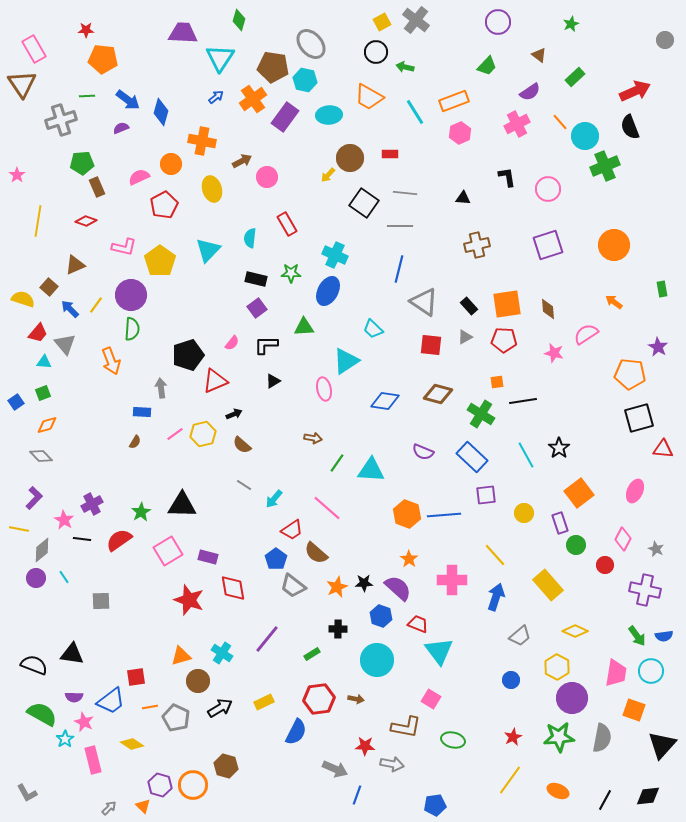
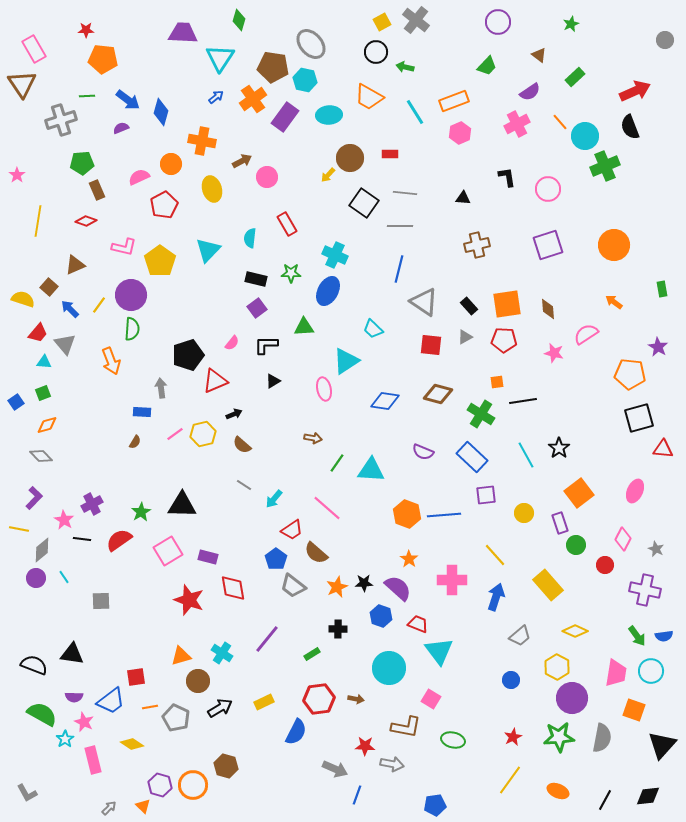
brown rectangle at (97, 187): moved 3 px down
yellow line at (96, 305): moved 3 px right
cyan circle at (377, 660): moved 12 px right, 8 px down
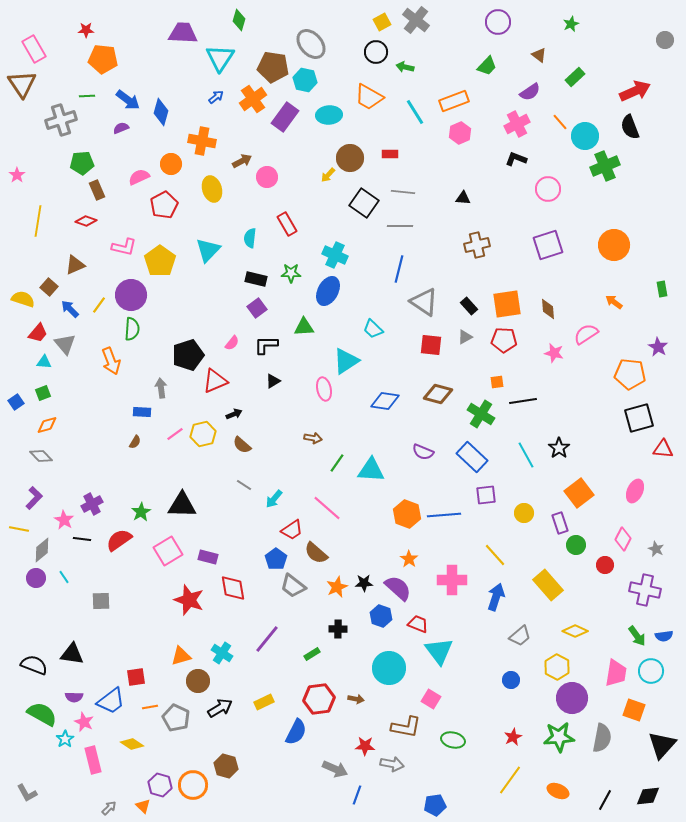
black L-shape at (507, 177): moved 9 px right, 18 px up; rotated 60 degrees counterclockwise
gray line at (405, 193): moved 2 px left, 1 px up
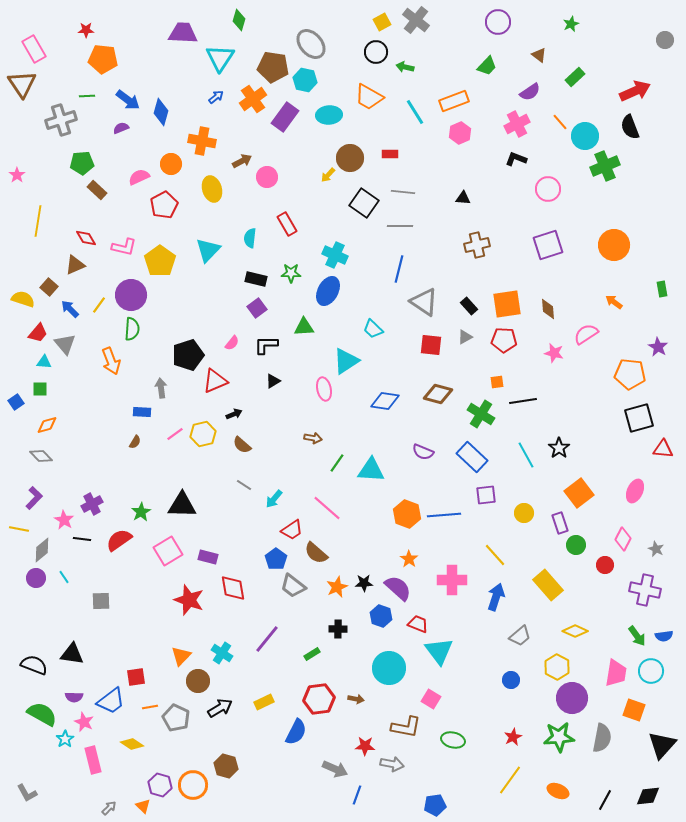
brown rectangle at (97, 190): rotated 24 degrees counterclockwise
red diamond at (86, 221): moved 17 px down; rotated 40 degrees clockwise
green square at (43, 393): moved 3 px left, 4 px up; rotated 21 degrees clockwise
orange triangle at (181, 656): rotated 30 degrees counterclockwise
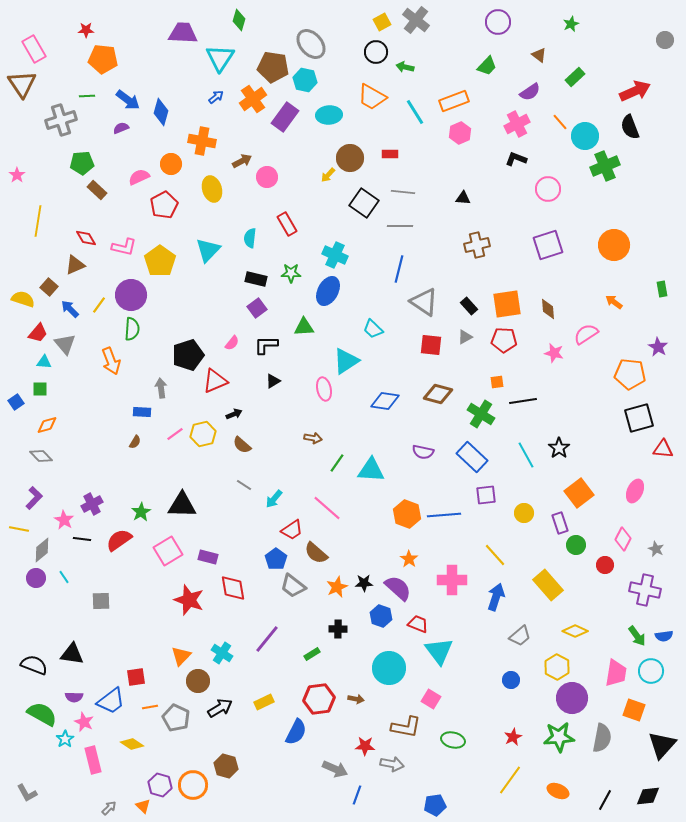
orange trapezoid at (369, 97): moved 3 px right
purple semicircle at (423, 452): rotated 10 degrees counterclockwise
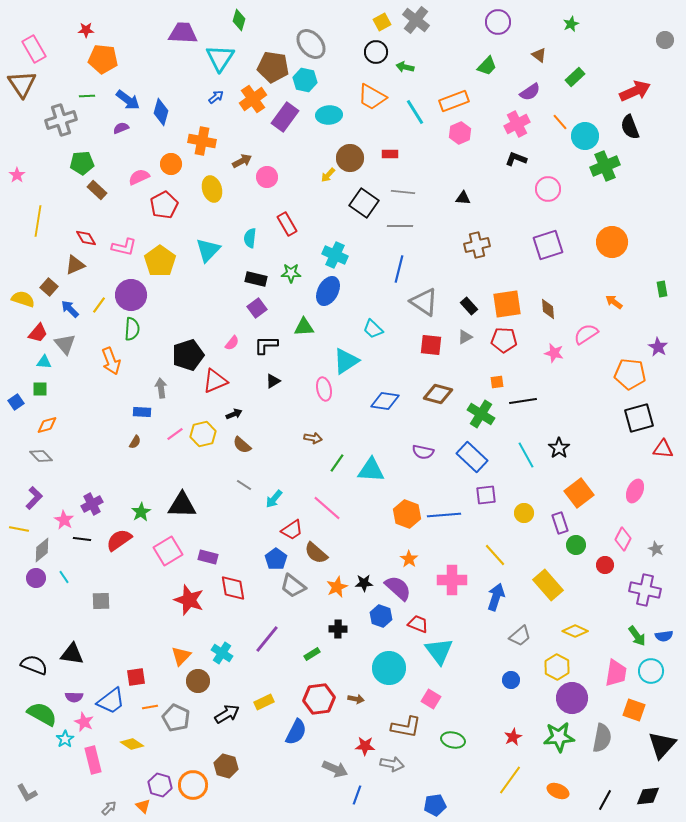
orange circle at (614, 245): moved 2 px left, 3 px up
black arrow at (220, 708): moved 7 px right, 6 px down
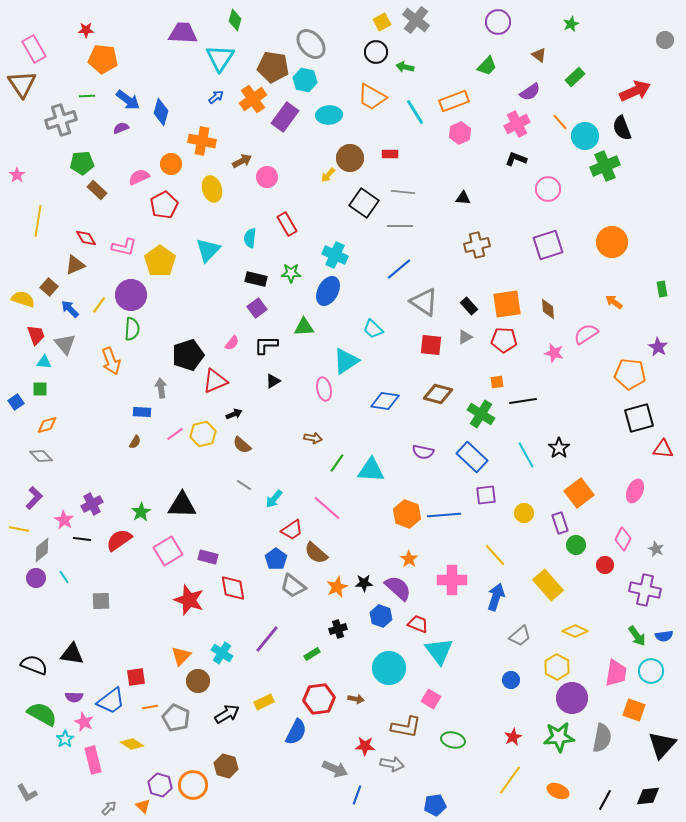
green diamond at (239, 20): moved 4 px left
black semicircle at (630, 127): moved 8 px left, 1 px down
blue line at (399, 269): rotated 36 degrees clockwise
red trapezoid at (38, 333): moved 2 px left, 2 px down; rotated 60 degrees counterclockwise
black cross at (338, 629): rotated 18 degrees counterclockwise
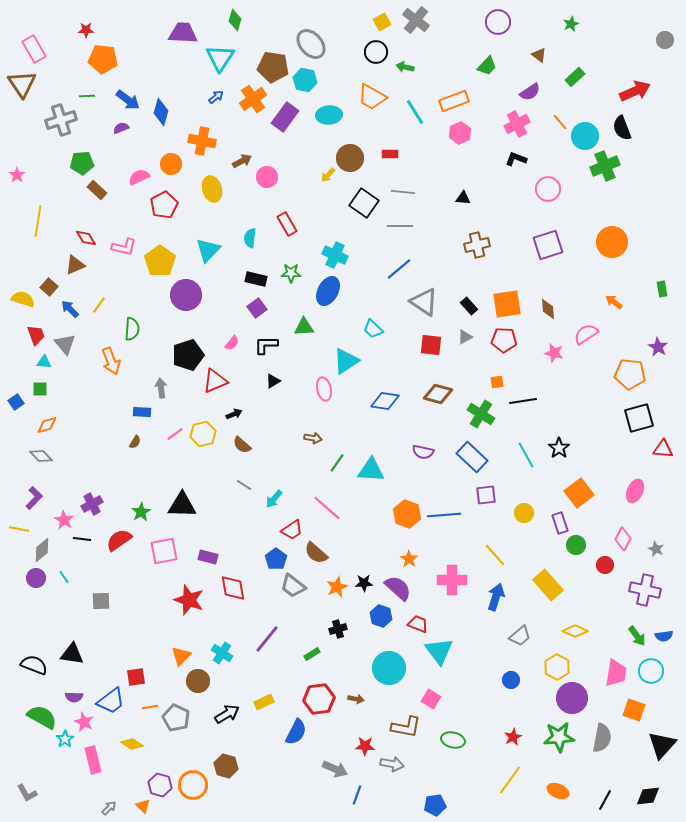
purple circle at (131, 295): moved 55 px right
pink square at (168, 551): moved 4 px left; rotated 20 degrees clockwise
green semicircle at (42, 714): moved 3 px down
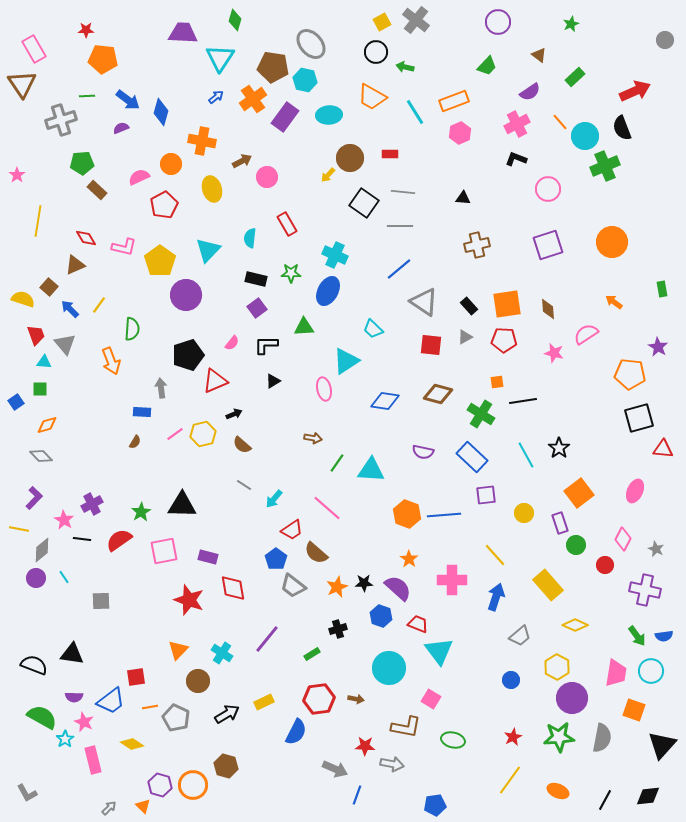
yellow diamond at (575, 631): moved 6 px up
orange triangle at (181, 656): moved 3 px left, 6 px up
